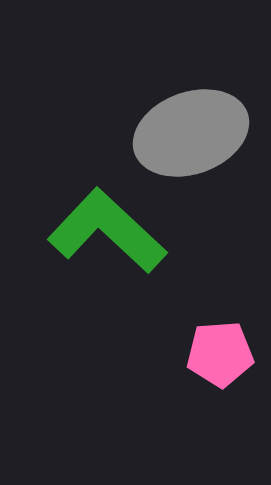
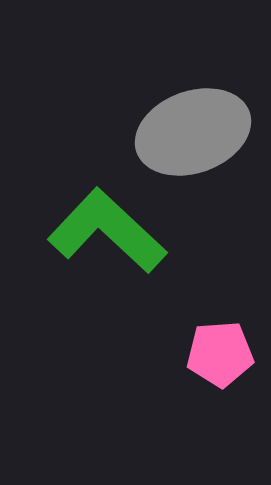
gray ellipse: moved 2 px right, 1 px up
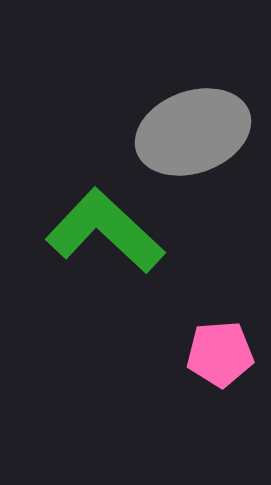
green L-shape: moved 2 px left
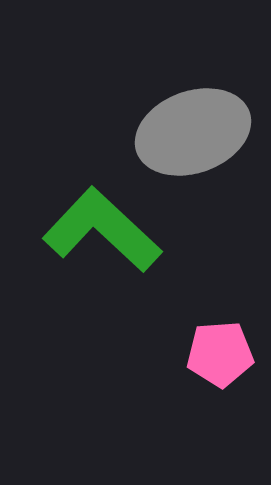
green L-shape: moved 3 px left, 1 px up
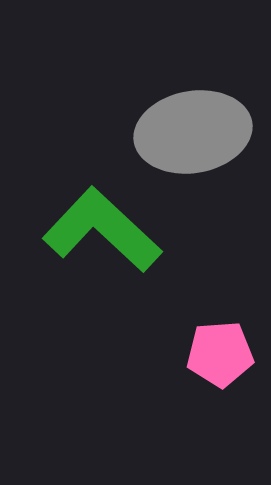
gray ellipse: rotated 10 degrees clockwise
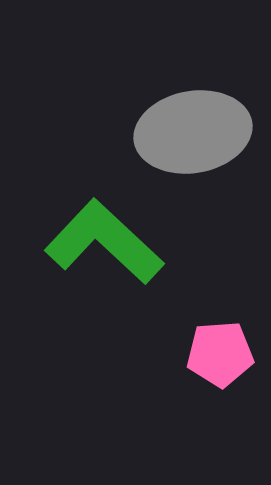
green L-shape: moved 2 px right, 12 px down
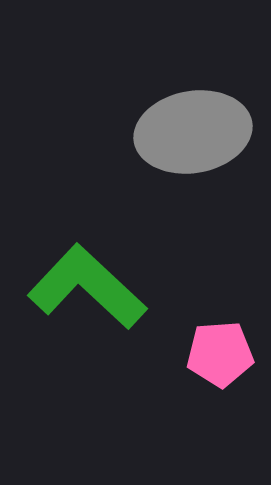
green L-shape: moved 17 px left, 45 px down
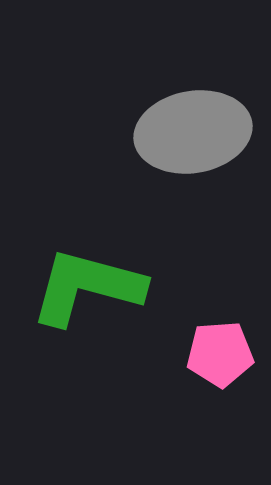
green L-shape: rotated 28 degrees counterclockwise
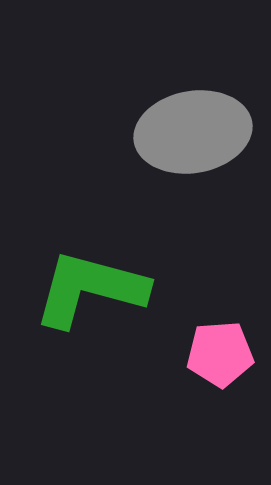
green L-shape: moved 3 px right, 2 px down
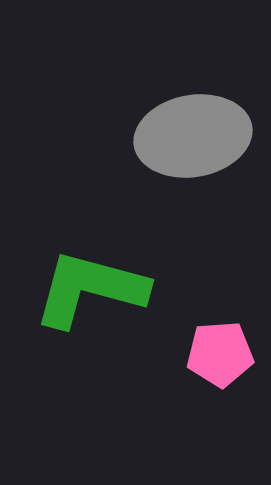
gray ellipse: moved 4 px down
